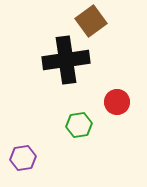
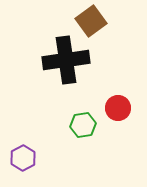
red circle: moved 1 px right, 6 px down
green hexagon: moved 4 px right
purple hexagon: rotated 20 degrees counterclockwise
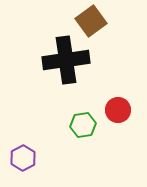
red circle: moved 2 px down
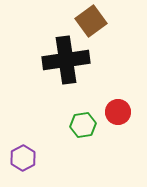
red circle: moved 2 px down
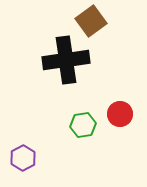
red circle: moved 2 px right, 2 px down
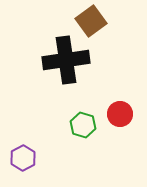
green hexagon: rotated 25 degrees clockwise
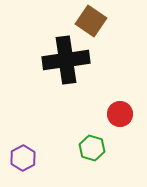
brown square: rotated 20 degrees counterclockwise
green hexagon: moved 9 px right, 23 px down
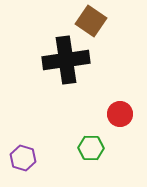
green hexagon: moved 1 px left; rotated 15 degrees counterclockwise
purple hexagon: rotated 15 degrees counterclockwise
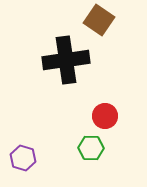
brown square: moved 8 px right, 1 px up
red circle: moved 15 px left, 2 px down
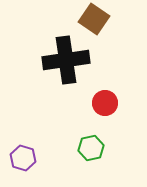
brown square: moved 5 px left, 1 px up
red circle: moved 13 px up
green hexagon: rotated 15 degrees counterclockwise
